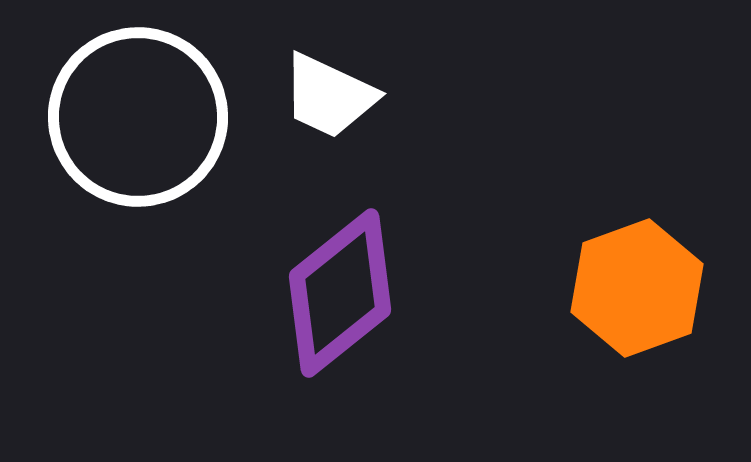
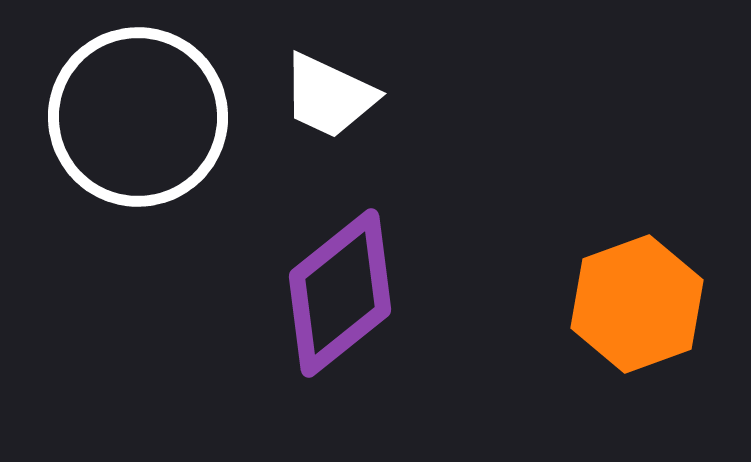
orange hexagon: moved 16 px down
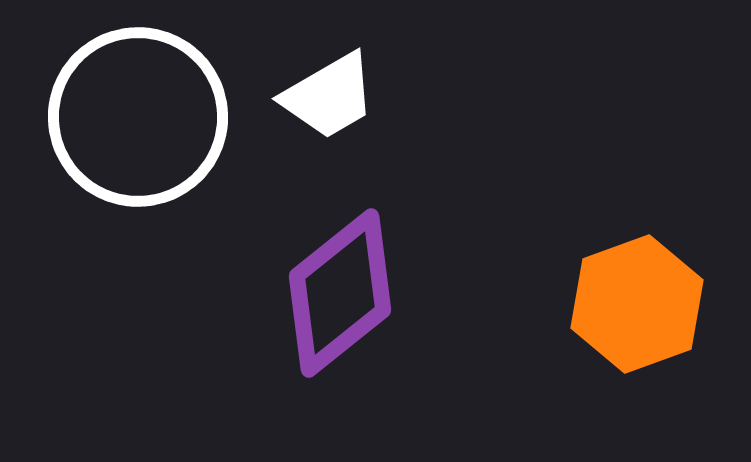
white trapezoid: rotated 55 degrees counterclockwise
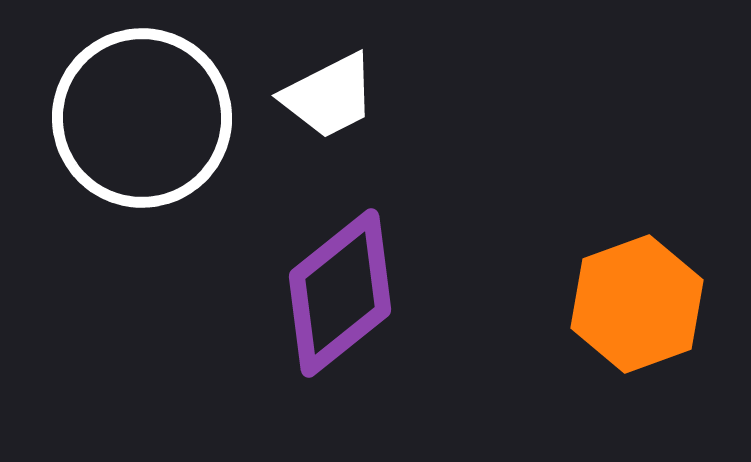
white trapezoid: rotated 3 degrees clockwise
white circle: moved 4 px right, 1 px down
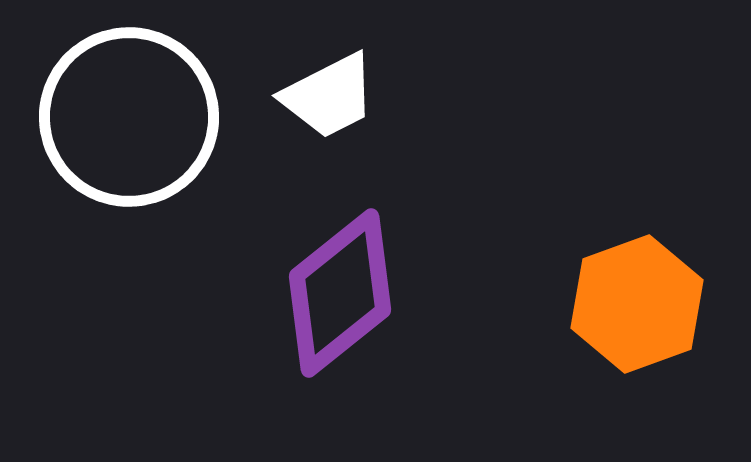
white circle: moved 13 px left, 1 px up
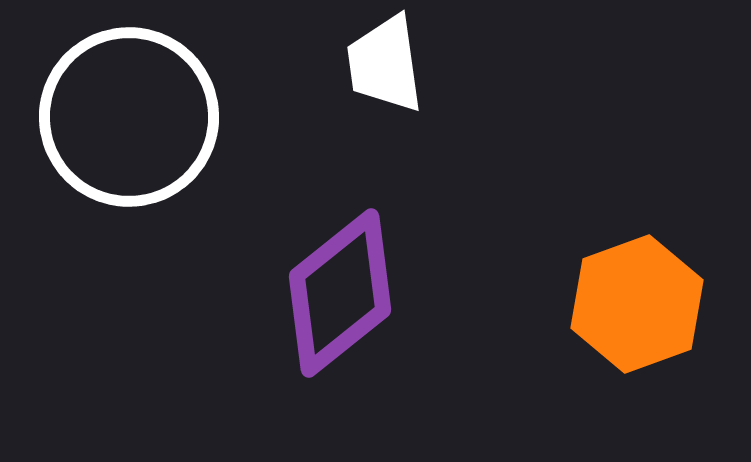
white trapezoid: moved 56 px right, 32 px up; rotated 109 degrees clockwise
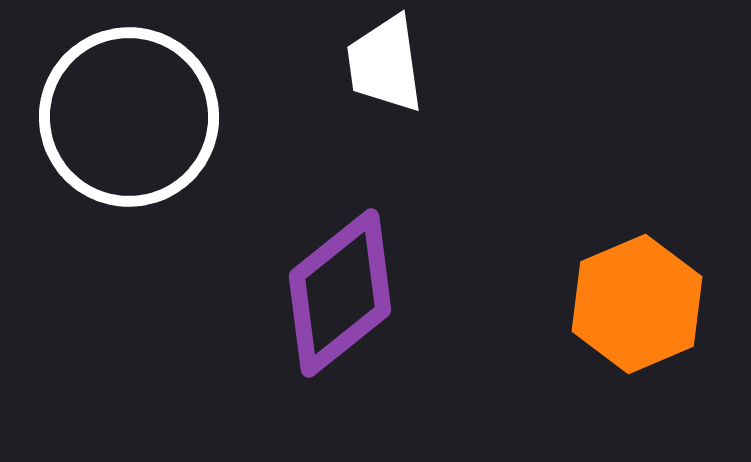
orange hexagon: rotated 3 degrees counterclockwise
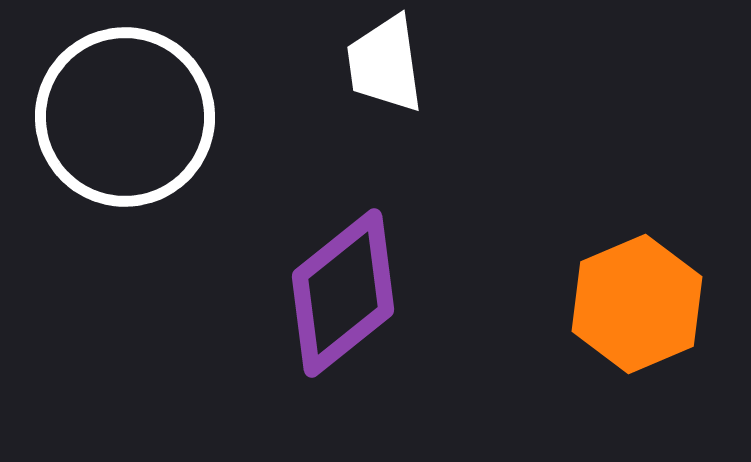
white circle: moved 4 px left
purple diamond: moved 3 px right
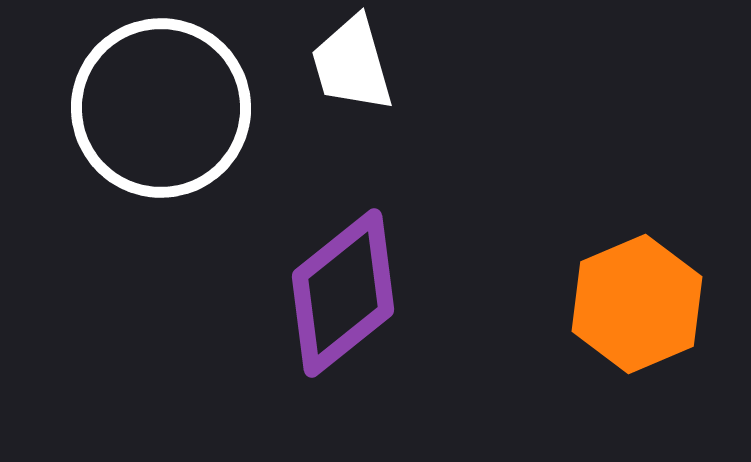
white trapezoid: moved 33 px left; rotated 8 degrees counterclockwise
white circle: moved 36 px right, 9 px up
